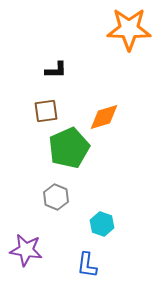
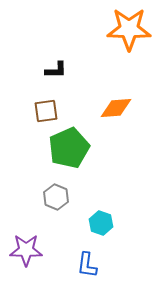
orange diamond: moved 12 px right, 9 px up; rotated 12 degrees clockwise
cyan hexagon: moved 1 px left, 1 px up
purple star: rotated 8 degrees counterclockwise
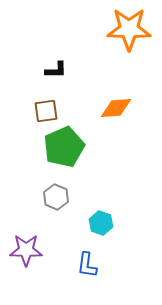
green pentagon: moved 5 px left, 1 px up
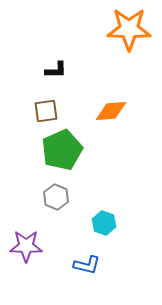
orange diamond: moved 5 px left, 3 px down
green pentagon: moved 2 px left, 3 px down
cyan hexagon: moved 3 px right
purple star: moved 4 px up
blue L-shape: rotated 84 degrees counterclockwise
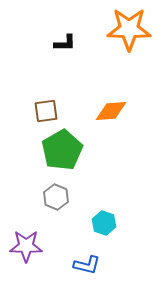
black L-shape: moved 9 px right, 27 px up
green pentagon: rotated 6 degrees counterclockwise
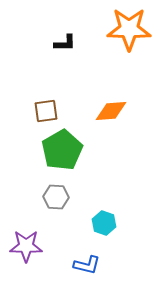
gray hexagon: rotated 20 degrees counterclockwise
